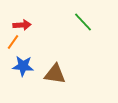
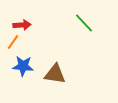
green line: moved 1 px right, 1 px down
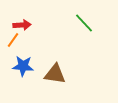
orange line: moved 2 px up
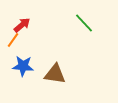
red arrow: rotated 36 degrees counterclockwise
